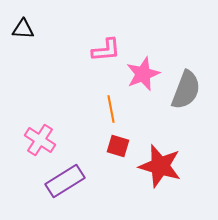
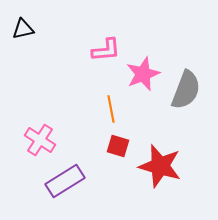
black triangle: rotated 15 degrees counterclockwise
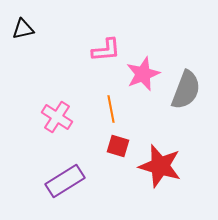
pink cross: moved 17 px right, 23 px up
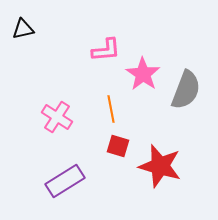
pink star: rotated 16 degrees counterclockwise
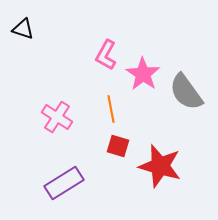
black triangle: rotated 30 degrees clockwise
pink L-shape: moved 5 px down; rotated 124 degrees clockwise
gray semicircle: moved 2 px down; rotated 123 degrees clockwise
purple rectangle: moved 1 px left, 2 px down
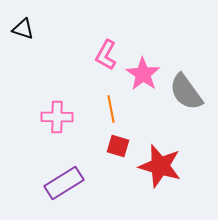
pink cross: rotated 32 degrees counterclockwise
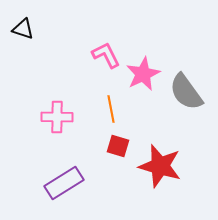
pink L-shape: rotated 124 degrees clockwise
pink star: rotated 12 degrees clockwise
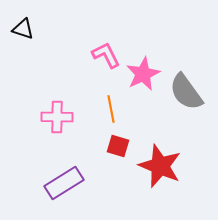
red star: rotated 6 degrees clockwise
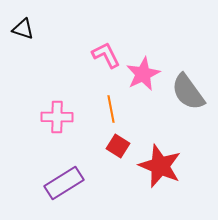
gray semicircle: moved 2 px right
red square: rotated 15 degrees clockwise
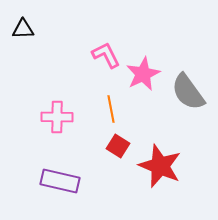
black triangle: rotated 20 degrees counterclockwise
purple rectangle: moved 4 px left, 2 px up; rotated 45 degrees clockwise
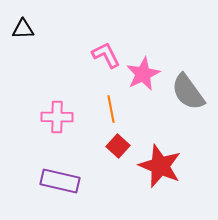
red square: rotated 10 degrees clockwise
